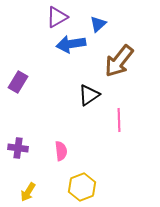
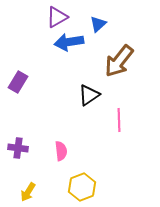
blue arrow: moved 2 px left, 2 px up
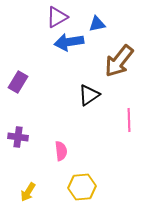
blue triangle: moved 1 px left; rotated 30 degrees clockwise
pink line: moved 10 px right
purple cross: moved 11 px up
yellow hexagon: rotated 16 degrees clockwise
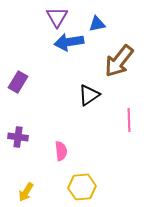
purple triangle: rotated 30 degrees counterclockwise
yellow arrow: moved 2 px left
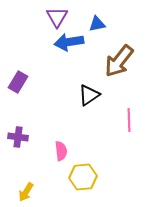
yellow hexagon: moved 1 px right, 10 px up
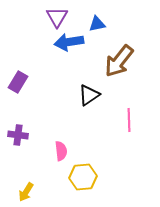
purple cross: moved 2 px up
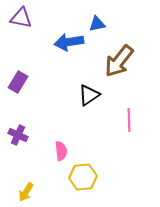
purple triangle: moved 36 px left, 1 px down; rotated 50 degrees counterclockwise
purple cross: rotated 18 degrees clockwise
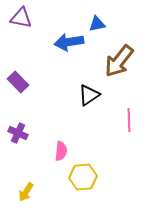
purple rectangle: rotated 75 degrees counterclockwise
purple cross: moved 2 px up
pink semicircle: rotated 12 degrees clockwise
